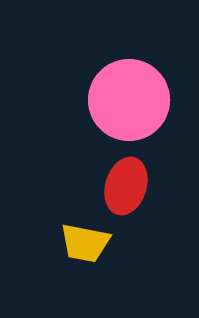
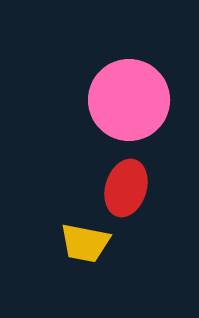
red ellipse: moved 2 px down
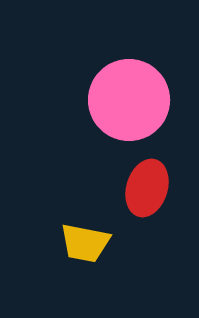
red ellipse: moved 21 px right
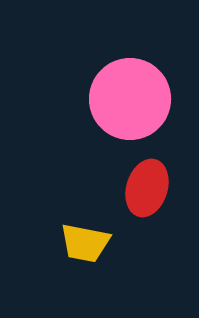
pink circle: moved 1 px right, 1 px up
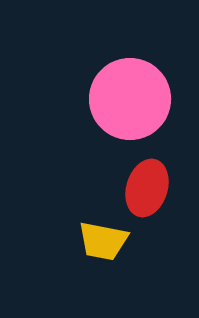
yellow trapezoid: moved 18 px right, 2 px up
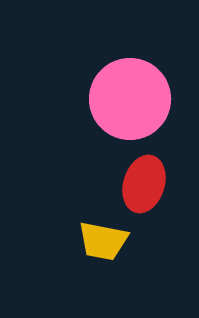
red ellipse: moved 3 px left, 4 px up
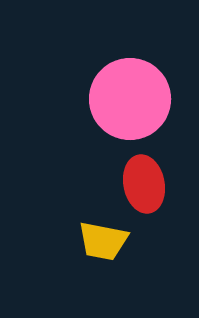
red ellipse: rotated 28 degrees counterclockwise
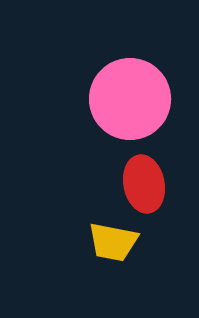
yellow trapezoid: moved 10 px right, 1 px down
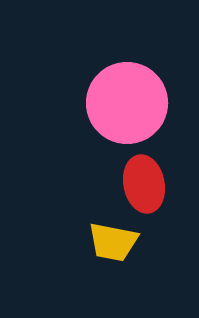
pink circle: moved 3 px left, 4 px down
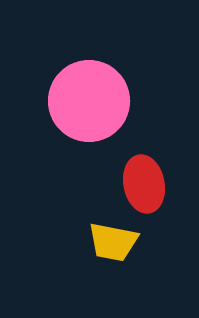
pink circle: moved 38 px left, 2 px up
